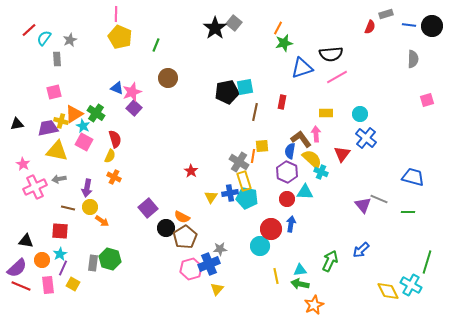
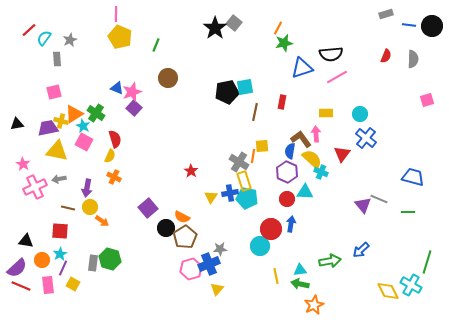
red semicircle at (370, 27): moved 16 px right, 29 px down
green arrow at (330, 261): rotated 55 degrees clockwise
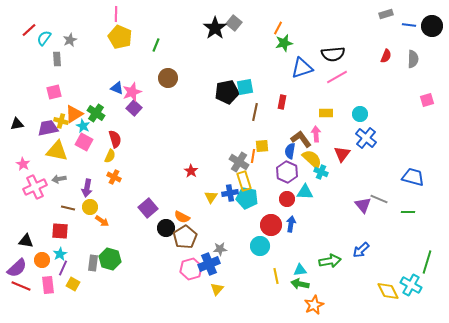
black semicircle at (331, 54): moved 2 px right
red circle at (271, 229): moved 4 px up
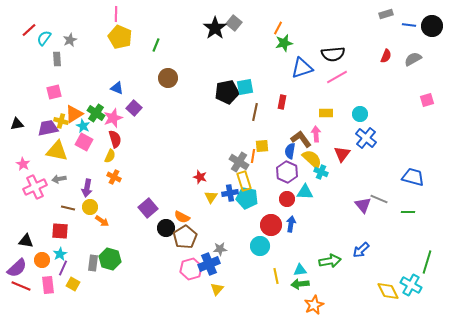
gray semicircle at (413, 59): rotated 120 degrees counterclockwise
pink star at (132, 92): moved 19 px left, 26 px down
red star at (191, 171): moved 9 px right, 6 px down; rotated 16 degrees counterclockwise
green arrow at (300, 284): rotated 18 degrees counterclockwise
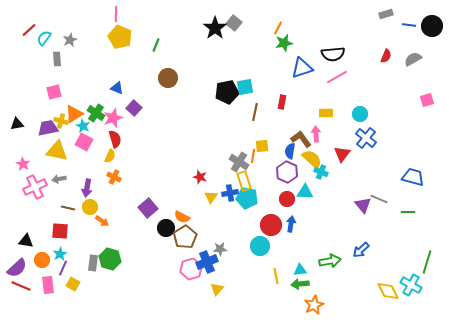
blue cross at (209, 264): moved 2 px left, 2 px up
